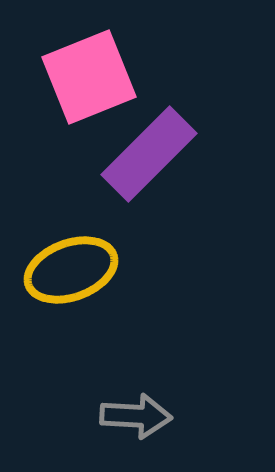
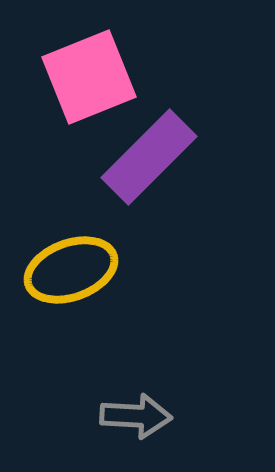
purple rectangle: moved 3 px down
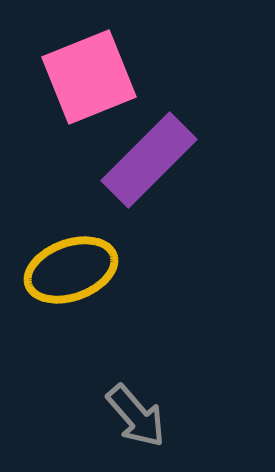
purple rectangle: moved 3 px down
gray arrow: rotated 46 degrees clockwise
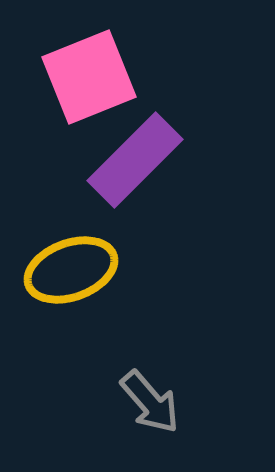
purple rectangle: moved 14 px left
gray arrow: moved 14 px right, 14 px up
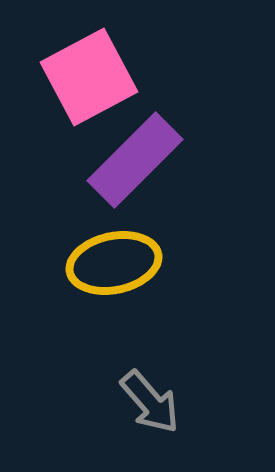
pink square: rotated 6 degrees counterclockwise
yellow ellipse: moved 43 px right, 7 px up; rotated 8 degrees clockwise
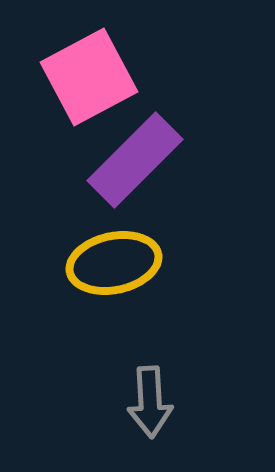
gray arrow: rotated 38 degrees clockwise
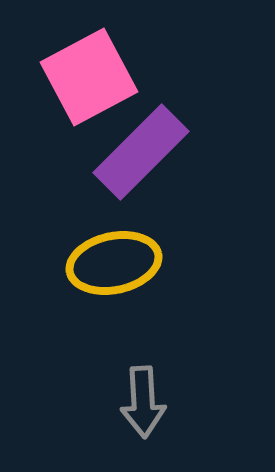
purple rectangle: moved 6 px right, 8 px up
gray arrow: moved 7 px left
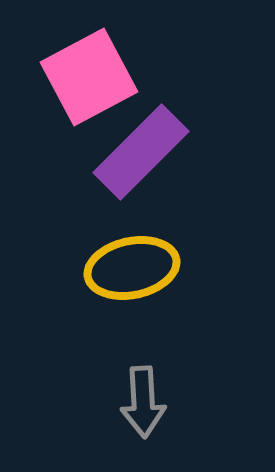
yellow ellipse: moved 18 px right, 5 px down
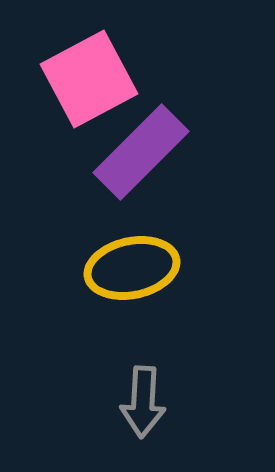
pink square: moved 2 px down
gray arrow: rotated 6 degrees clockwise
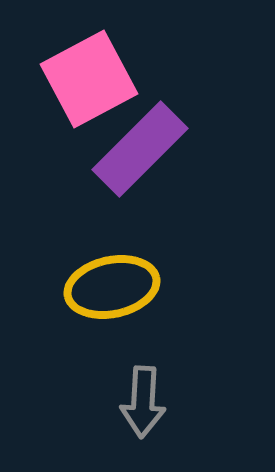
purple rectangle: moved 1 px left, 3 px up
yellow ellipse: moved 20 px left, 19 px down
